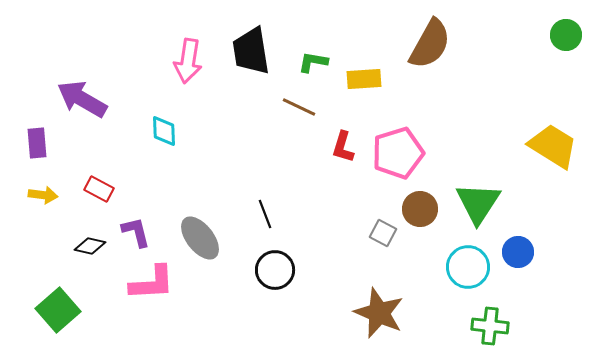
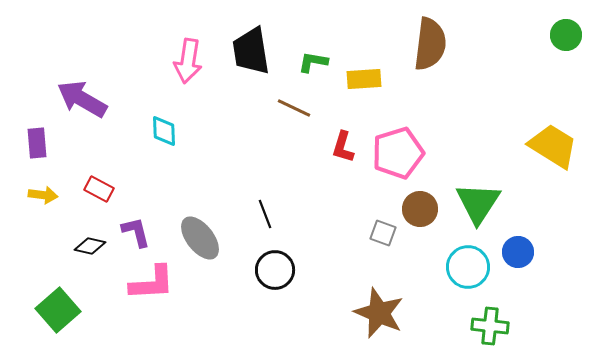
brown semicircle: rotated 22 degrees counterclockwise
brown line: moved 5 px left, 1 px down
gray square: rotated 8 degrees counterclockwise
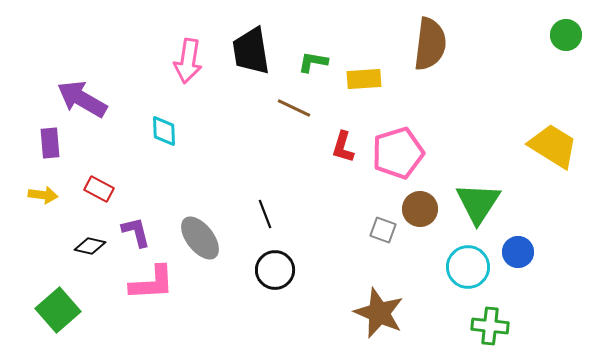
purple rectangle: moved 13 px right
gray square: moved 3 px up
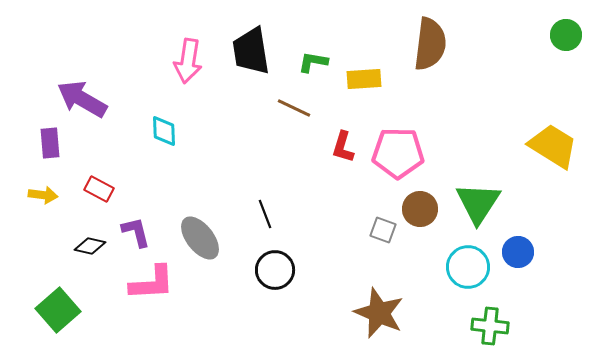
pink pentagon: rotated 18 degrees clockwise
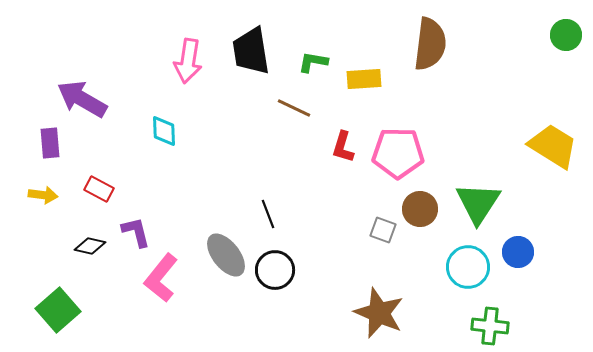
black line: moved 3 px right
gray ellipse: moved 26 px right, 17 px down
pink L-shape: moved 9 px right, 5 px up; rotated 132 degrees clockwise
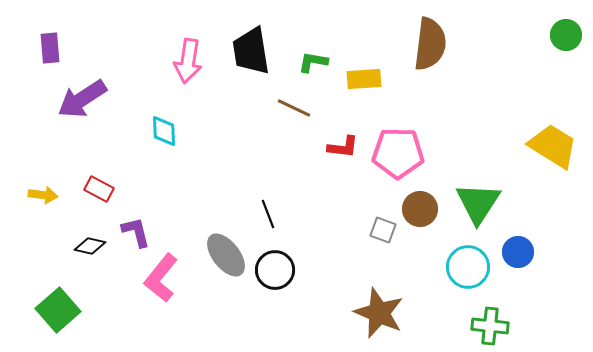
purple arrow: rotated 63 degrees counterclockwise
purple rectangle: moved 95 px up
red L-shape: rotated 100 degrees counterclockwise
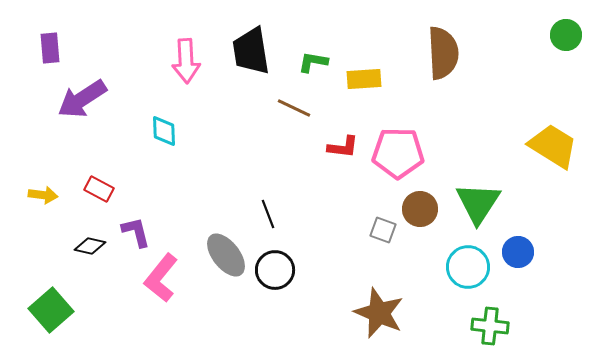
brown semicircle: moved 13 px right, 9 px down; rotated 10 degrees counterclockwise
pink arrow: moved 2 px left; rotated 12 degrees counterclockwise
green square: moved 7 px left
